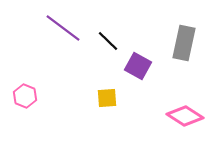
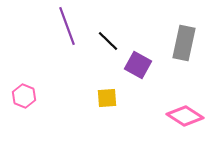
purple line: moved 4 px right, 2 px up; rotated 33 degrees clockwise
purple square: moved 1 px up
pink hexagon: moved 1 px left
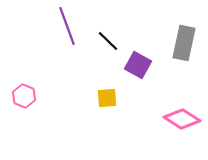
pink diamond: moved 3 px left, 3 px down
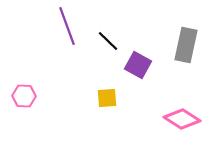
gray rectangle: moved 2 px right, 2 px down
pink hexagon: rotated 20 degrees counterclockwise
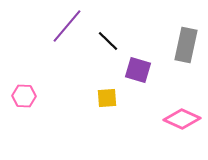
purple line: rotated 60 degrees clockwise
purple square: moved 5 px down; rotated 12 degrees counterclockwise
pink diamond: rotated 9 degrees counterclockwise
